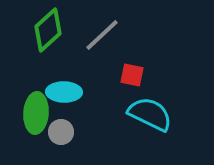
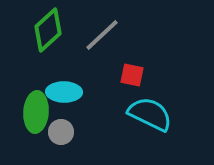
green ellipse: moved 1 px up
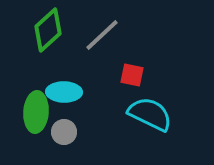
gray circle: moved 3 px right
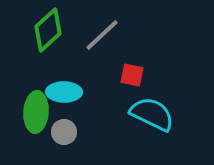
cyan semicircle: moved 2 px right
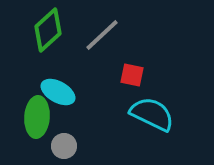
cyan ellipse: moved 6 px left; rotated 28 degrees clockwise
green ellipse: moved 1 px right, 5 px down
gray circle: moved 14 px down
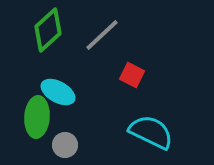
red square: rotated 15 degrees clockwise
cyan semicircle: moved 1 px left, 18 px down
gray circle: moved 1 px right, 1 px up
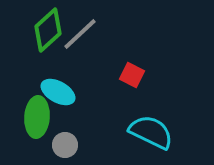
gray line: moved 22 px left, 1 px up
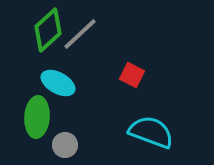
cyan ellipse: moved 9 px up
cyan semicircle: rotated 6 degrees counterclockwise
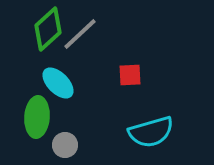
green diamond: moved 1 px up
red square: moved 2 px left; rotated 30 degrees counterclockwise
cyan ellipse: rotated 16 degrees clockwise
cyan semicircle: rotated 144 degrees clockwise
